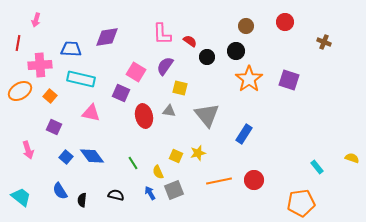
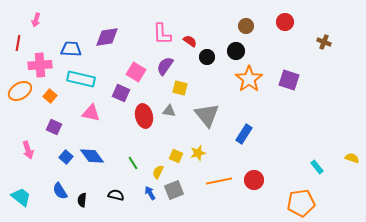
yellow semicircle at (158, 172): rotated 48 degrees clockwise
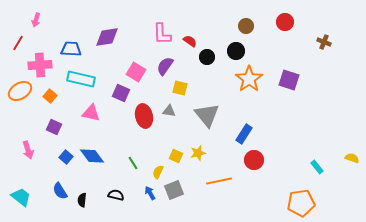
red line at (18, 43): rotated 21 degrees clockwise
red circle at (254, 180): moved 20 px up
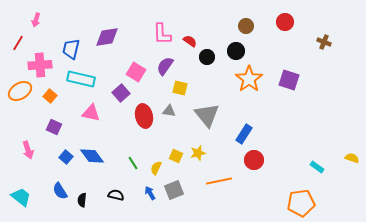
blue trapezoid at (71, 49): rotated 80 degrees counterclockwise
purple square at (121, 93): rotated 24 degrees clockwise
cyan rectangle at (317, 167): rotated 16 degrees counterclockwise
yellow semicircle at (158, 172): moved 2 px left, 4 px up
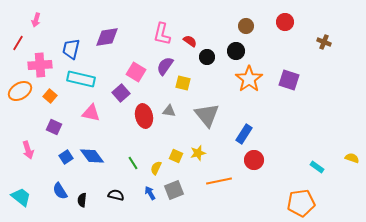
pink L-shape at (162, 34): rotated 15 degrees clockwise
yellow square at (180, 88): moved 3 px right, 5 px up
blue square at (66, 157): rotated 16 degrees clockwise
